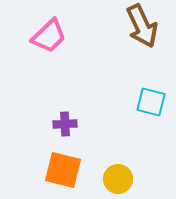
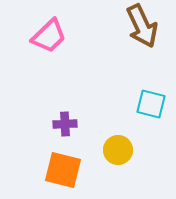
cyan square: moved 2 px down
yellow circle: moved 29 px up
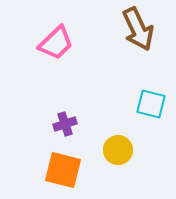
brown arrow: moved 4 px left, 3 px down
pink trapezoid: moved 7 px right, 7 px down
purple cross: rotated 15 degrees counterclockwise
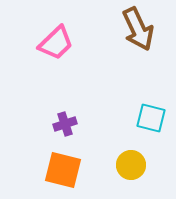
cyan square: moved 14 px down
yellow circle: moved 13 px right, 15 px down
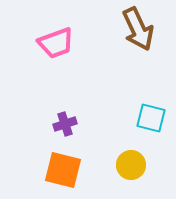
pink trapezoid: rotated 24 degrees clockwise
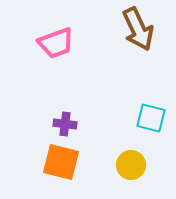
purple cross: rotated 25 degrees clockwise
orange square: moved 2 px left, 8 px up
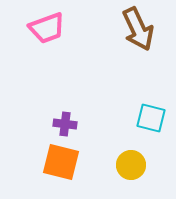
pink trapezoid: moved 9 px left, 15 px up
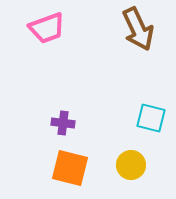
purple cross: moved 2 px left, 1 px up
orange square: moved 9 px right, 6 px down
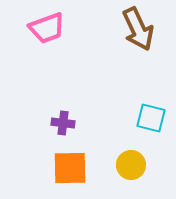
orange square: rotated 15 degrees counterclockwise
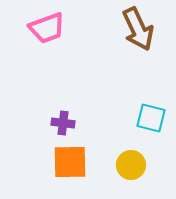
orange square: moved 6 px up
